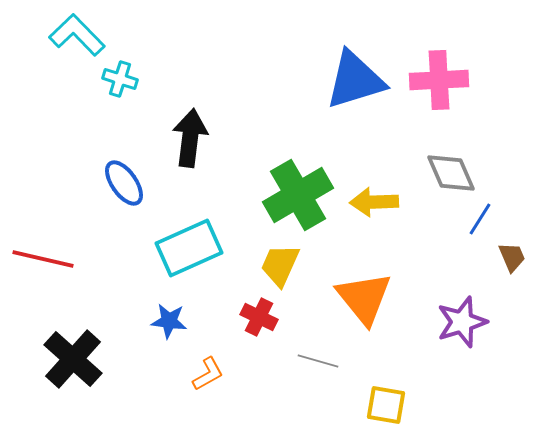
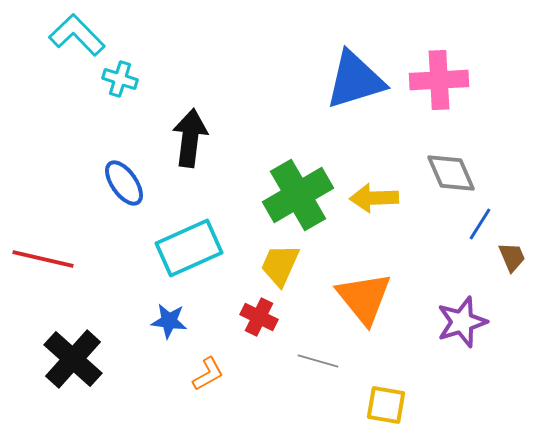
yellow arrow: moved 4 px up
blue line: moved 5 px down
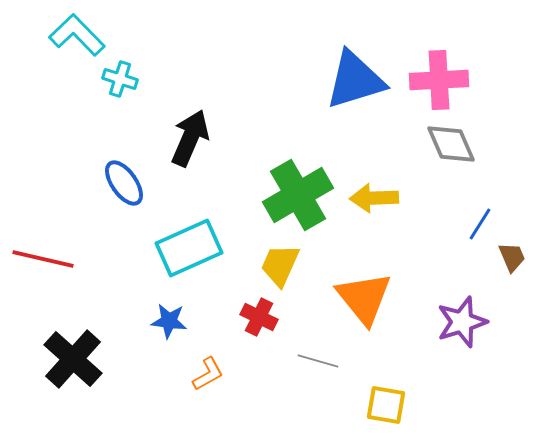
black arrow: rotated 16 degrees clockwise
gray diamond: moved 29 px up
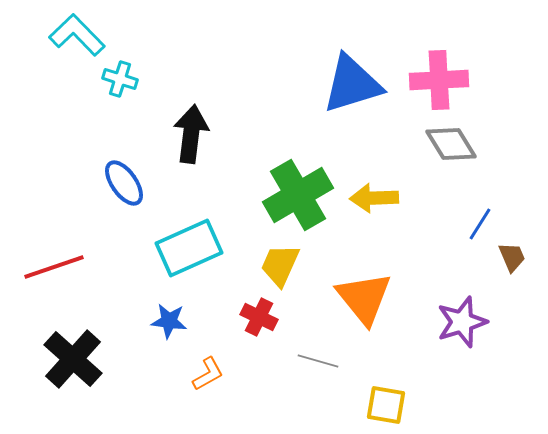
blue triangle: moved 3 px left, 4 px down
black arrow: moved 1 px right, 4 px up; rotated 16 degrees counterclockwise
gray diamond: rotated 8 degrees counterclockwise
red line: moved 11 px right, 8 px down; rotated 32 degrees counterclockwise
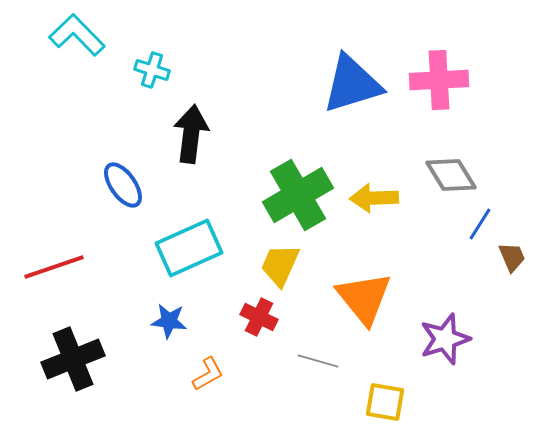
cyan cross: moved 32 px right, 9 px up
gray diamond: moved 31 px down
blue ellipse: moved 1 px left, 2 px down
purple star: moved 17 px left, 17 px down
black cross: rotated 26 degrees clockwise
yellow square: moved 1 px left, 3 px up
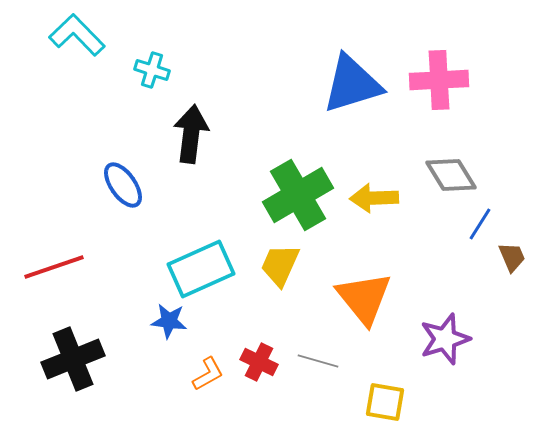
cyan rectangle: moved 12 px right, 21 px down
red cross: moved 45 px down
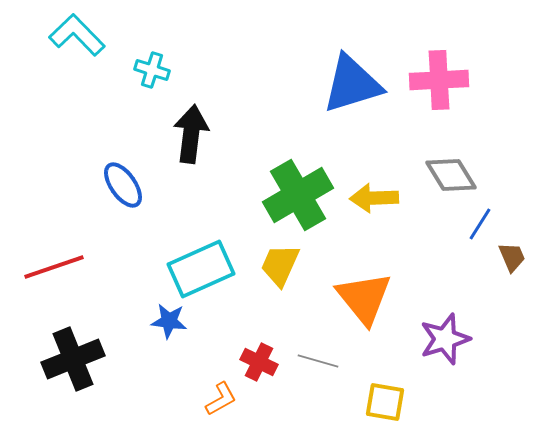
orange L-shape: moved 13 px right, 25 px down
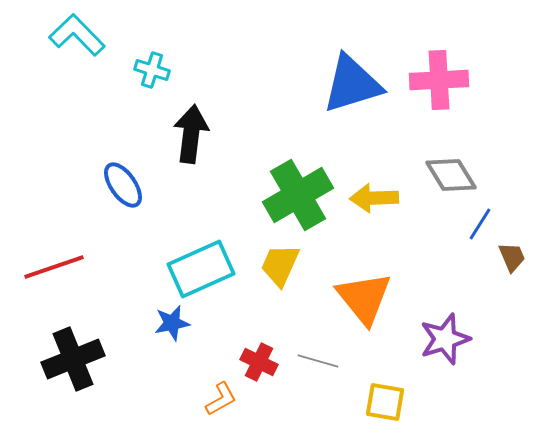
blue star: moved 3 px right, 2 px down; rotated 18 degrees counterclockwise
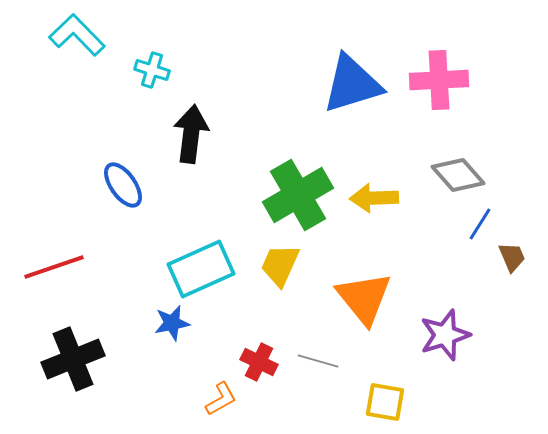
gray diamond: moved 7 px right; rotated 10 degrees counterclockwise
purple star: moved 4 px up
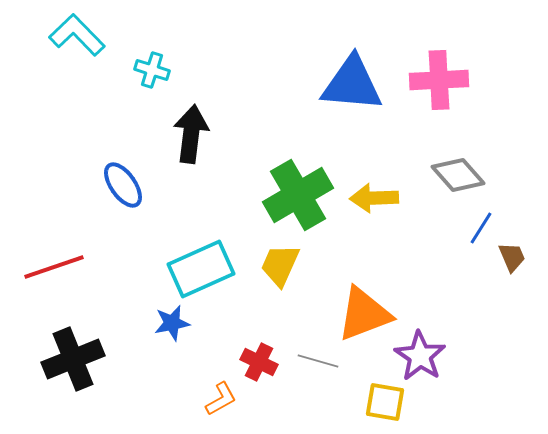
blue triangle: rotated 22 degrees clockwise
blue line: moved 1 px right, 4 px down
orange triangle: moved 16 px down; rotated 48 degrees clockwise
purple star: moved 25 px left, 21 px down; rotated 21 degrees counterclockwise
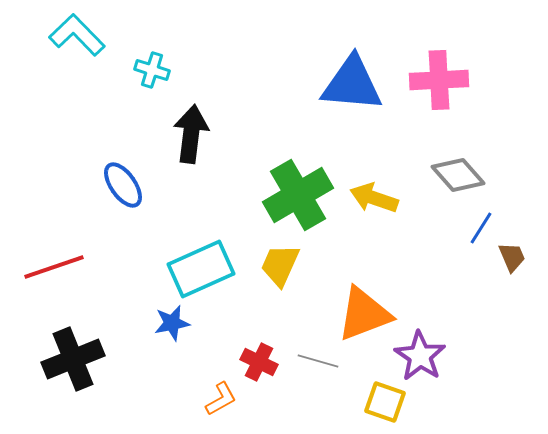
yellow arrow: rotated 21 degrees clockwise
yellow square: rotated 9 degrees clockwise
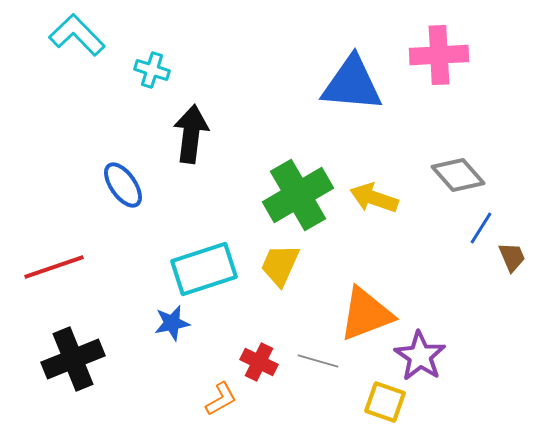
pink cross: moved 25 px up
cyan rectangle: moved 3 px right; rotated 6 degrees clockwise
orange triangle: moved 2 px right
